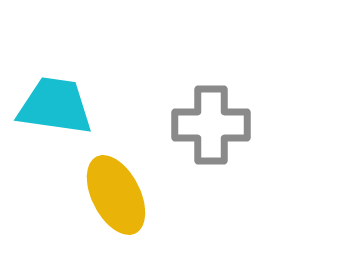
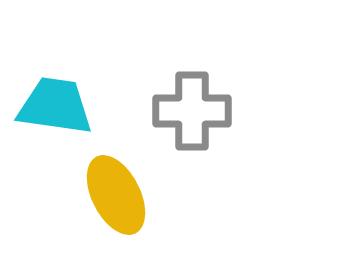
gray cross: moved 19 px left, 14 px up
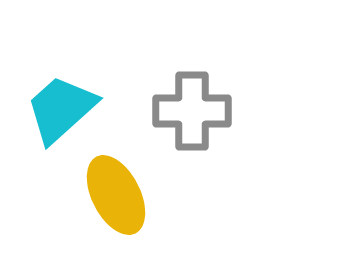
cyan trapezoid: moved 6 px right, 3 px down; rotated 50 degrees counterclockwise
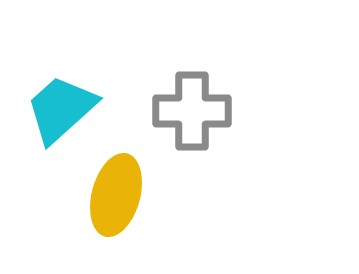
yellow ellipse: rotated 42 degrees clockwise
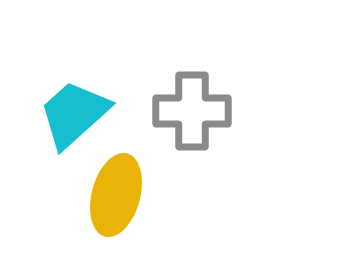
cyan trapezoid: moved 13 px right, 5 px down
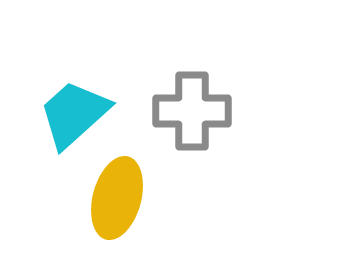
yellow ellipse: moved 1 px right, 3 px down
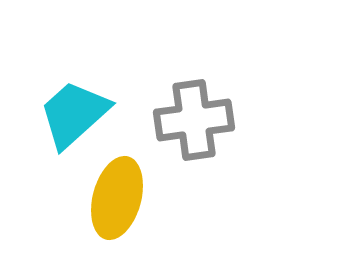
gray cross: moved 2 px right, 9 px down; rotated 8 degrees counterclockwise
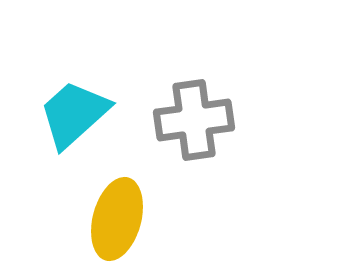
yellow ellipse: moved 21 px down
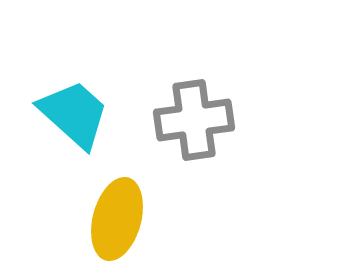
cyan trapezoid: rotated 84 degrees clockwise
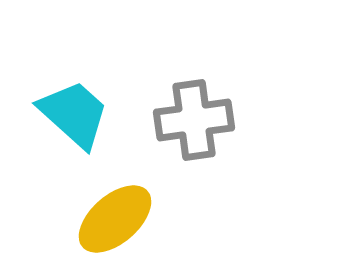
yellow ellipse: moved 2 px left; rotated 34 degrees clockwise
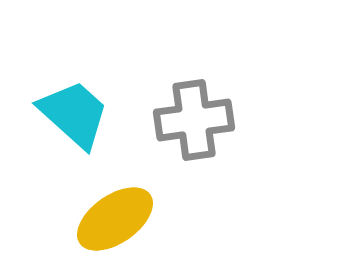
yellow ellipse: rotated 6 degrees clockwise
